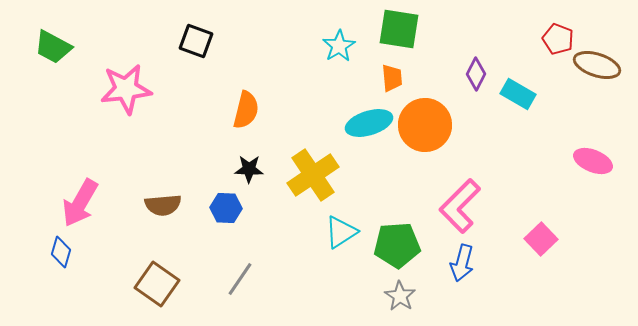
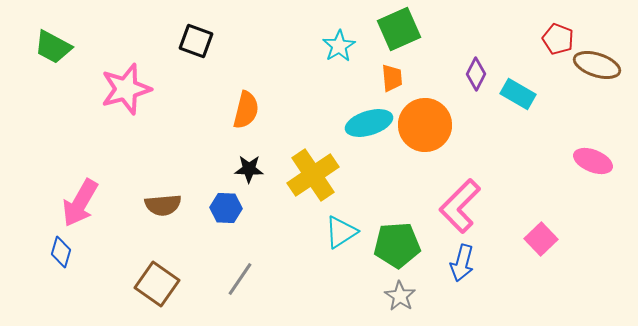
green square: rotated 33 degrees counterclockwise
pink star: rotated 9 degrees counterclockwise
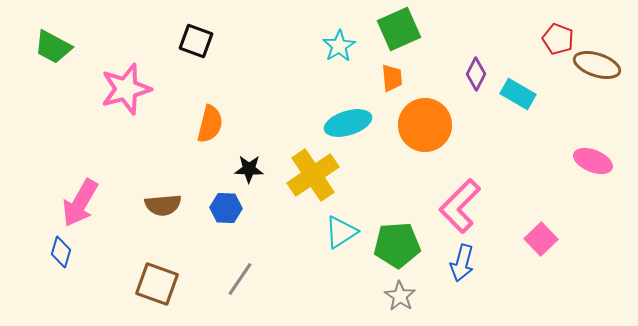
orange semicircle: moved 36 px left, 14 px down
cyan ellipse: moved 21 px left
brown square: rotated 15 degrees counterclockwise
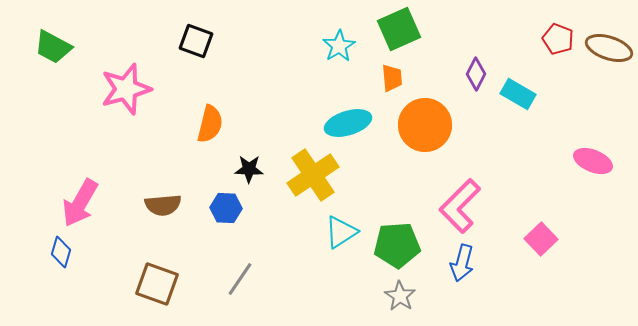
brown ellipse: moved 12 px right, 17 px up
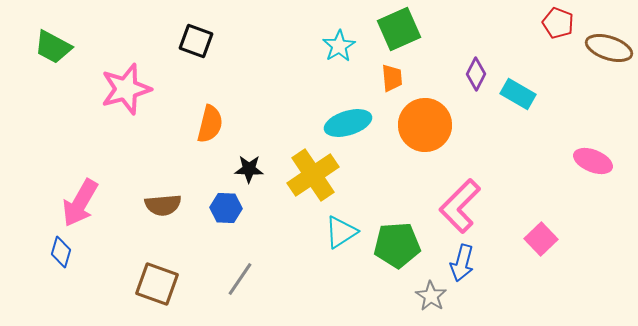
red pentagon: moved 16 px up
gray star: moved 31 px right
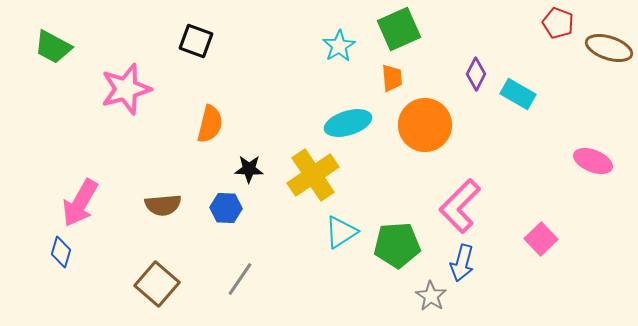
brown square: rotated 21 degrees clockwise
